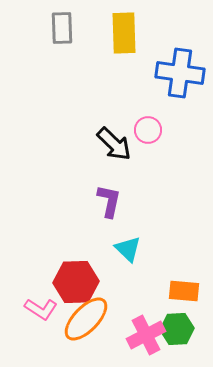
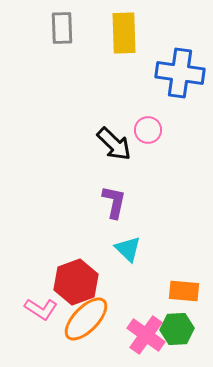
purple L-shape: moved 5 px right, 1 px down
red hexagon: rotated 18 degrees counterclockwise
pink cross: rotated 27 degrees counterclockwise
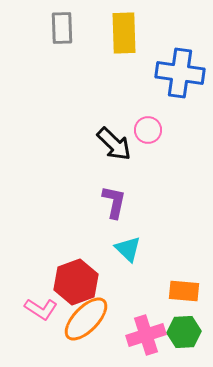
green hexagon: moved 7 px right, 3 px down
pink cross: rotated 36 degrees clockwise
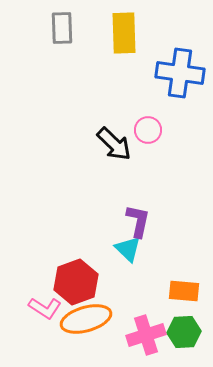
purple L-shape: moved 24 px right, 19 px down
pink L-shape: moved 4 px right, 1 px up
orange ellipse: rotated 30 degrees clockwise
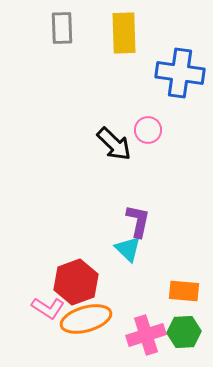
pink L-shape: moved 3 px right
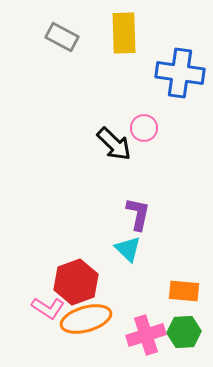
gray rectangle: moved 9 px down; rotated 60 degrees counterclockwise
pink circle: moved 4 px left, 2 px up
purple L-shape: moved 7 px up
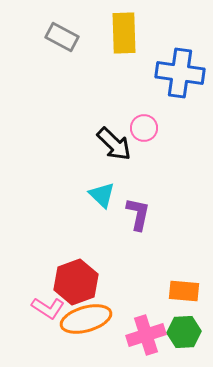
cyan triangle: moved 26 px left, 54 px up
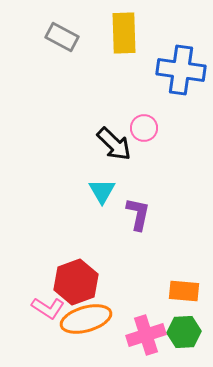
blue cross: moved 1 px right, 3 px up
cyan triangle: moved 4 px up; rotated 16 degrees clockwise
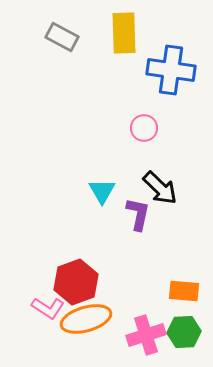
blue cross: moved 10 px left
black arrow: moved 46 px right, 44 px down
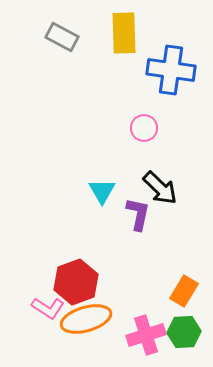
orange rectangle: rotated 64 degrees counterclockwise
